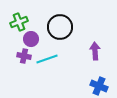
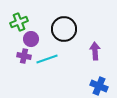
black circle: moved 4 px right, 2 px down
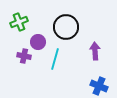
black circle: moved 2 px right, 2 px up
purple circle: moved 7 px right, 3 px down
cyan line: moved 8 px right; rotated 55 degrees counterclockwise
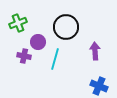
green cross: moved 1 px left, 1 px down
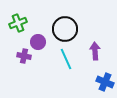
black circle: moved 1 px left, 2 px down
cyan line: moved 11 px right; rotated 40 degrees counterclockwise
blue cross: moved 6 px right, 4 px up
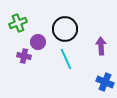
purple arrow: moved 6 px right, 5 px up
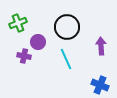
black circle: moved 2 px right, 2 px up
blue cross: moved 5 px left, 3 px down
